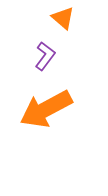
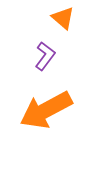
orange arrow: moved 1 px down
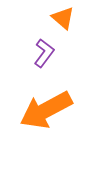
purple L-shape: moved 1 px left, 3 px up
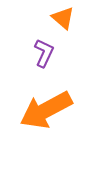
purple L-shape: rotated 12 degrees counterclockwise
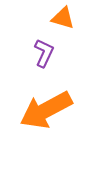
orange triangle: rotated 25 degrees counterclockwise
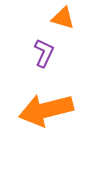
orange arrow: rotated 14 degrees clockwise
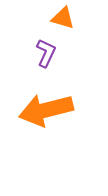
purple L-shape: moved 2 px right
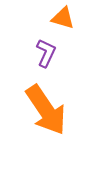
orange arrow: rotated 110 degrees counterclockwise
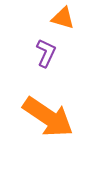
orange arrow: moved 2 px right, 7 px down; rotated 22 degrees counterclockwise
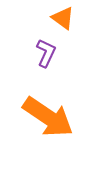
orange triangle: rotated 20 degrees clockwise
